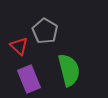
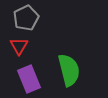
gray pentagon: moved 19 px left, 13 px up; rotated 15 degrees clockwise
red triangle: rotated 18 degrees clockwise
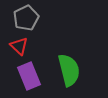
red triangle: rotated 18 degrees counterclockwise
purple rectangle: moved 3 px up
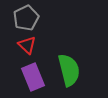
red triangle: moved 8 px right, 1 px up
purple rectangle: moved 4 px right, 1 px down
